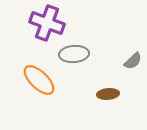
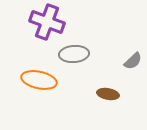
purple cross: moved 1 px up
orange ellipse: rotated 32 degrees counterclockwise
brown ellipse: rotated 15 degrees clockwise
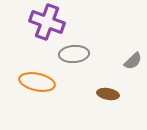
orange ellipse: moved 2 px left, 2 px down
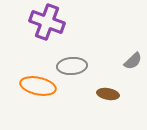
gray ellipse: moved 2 px left, 12 px down
orange ellipse: moved 1 px right, 4 px down
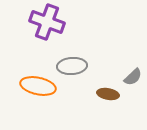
gray semicircle: moved 16 px down
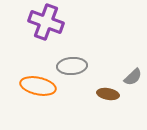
purple cross: moved 1 px left
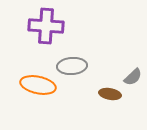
purple cross: moved 4 px down; rotated 16 degrees counterclockwise
orange ellipse: moved 1 px up
brown ellipse: moved 2 px right
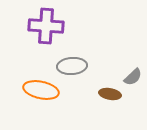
orange ellipse: moved 3 px right, 5 px down
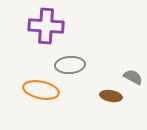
gray ellipse: moved 2 px left, 1 px up
gray semicircle: rotated 108 degrees counterclockwise
brown ellipse: moved 1 px right, 2 px down
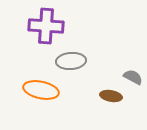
gray ellipse: moved 1 px right, 4 px up
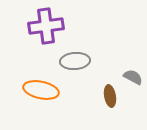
purple cross: rotated 12 degrees counterclockwise
gray ellipse: moved 4 px right
brown ellipse: moved 1 px left; rotated 70 degrees clockwise
